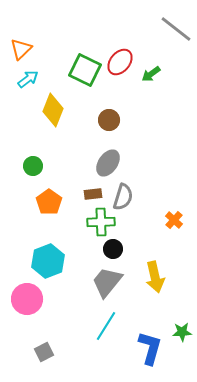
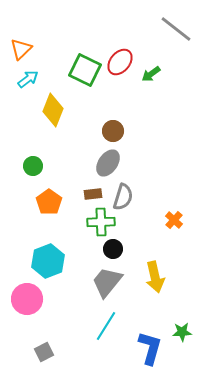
brown circle: moved 4 px right, 11 px down
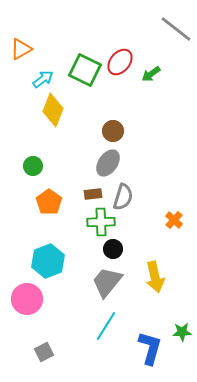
orange triangle: rotated 15 degrees clockwise
cyan arrow: moved 15 px right
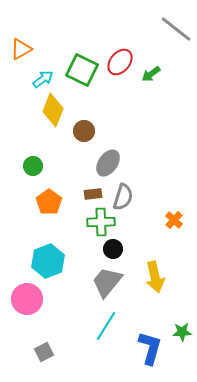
green square: moved 3 px left
brown circle: moved 29 px left
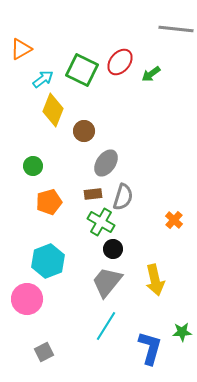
gray line: rotated 32 degrees counterclockwise
gray ellipse: moved 2 px left
orange pentagon: rotated 20 degrees clockwise
green cross: rotated 32 degrees clockwise
yellow arrow: moved 3 px down
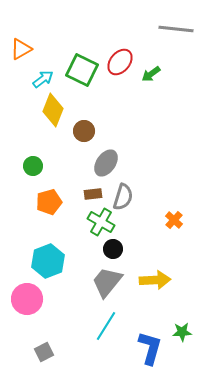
yellow arrow: rotated 80 degrees counterclockwise
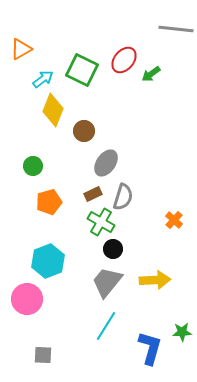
red ellipse: moved 4 px right, 2 px up
brown rectangle: rotated 18 degrees counterclockwise
gray square: moved 1 px left, 3 px down; rotated 30 degrees clockwise
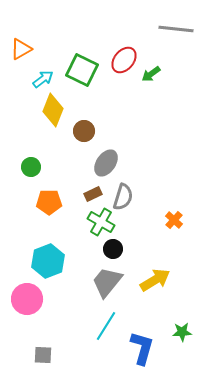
green circle: moved 2 px left, 1 px down
orange pentagon: rotated 15 degrees clockwise
yellow arrow: rotated 28 degrees counterclockwise
blue L-shape: moved 8 px left
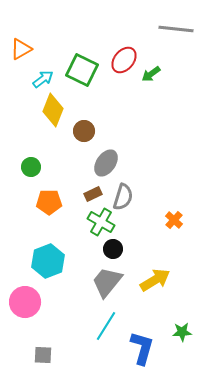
pink circle: moved 2 px left, 3 px down
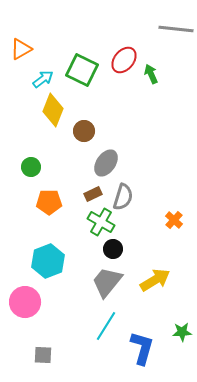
green arrow: rotated 102 degrees clockwise
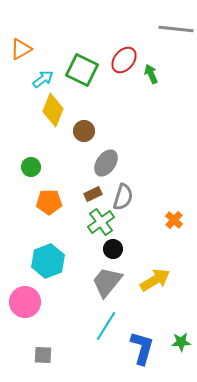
green cross: rotated 24 degrees clockwise
green star: moved 1 px left, 10 px down
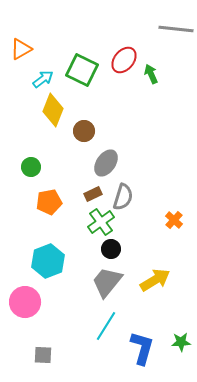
orange pentagon: rotated 10 degrees counterclockwise
black circle: moved 2 px left
